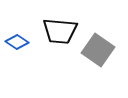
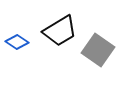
black trapezoid: rotated 36 degrees counterclockwise
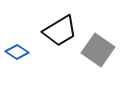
blue diamond: moved 10 px down
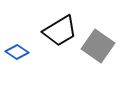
gray square: moved 4 px up
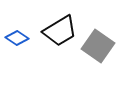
blue diamond: moved 14 px up
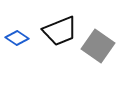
black trapezoid: rotated 9 degrees clockwise
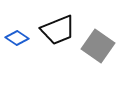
black trapezoid: moved 2 px left, 1 px up
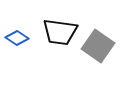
black trapezoid: moved 2 px right, 2 px down; rotated 30 degrees clockwise
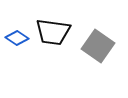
black trapezoid: moved 7 px left
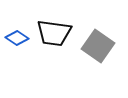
black trapezoid: moved 1 px right, 1 px down
